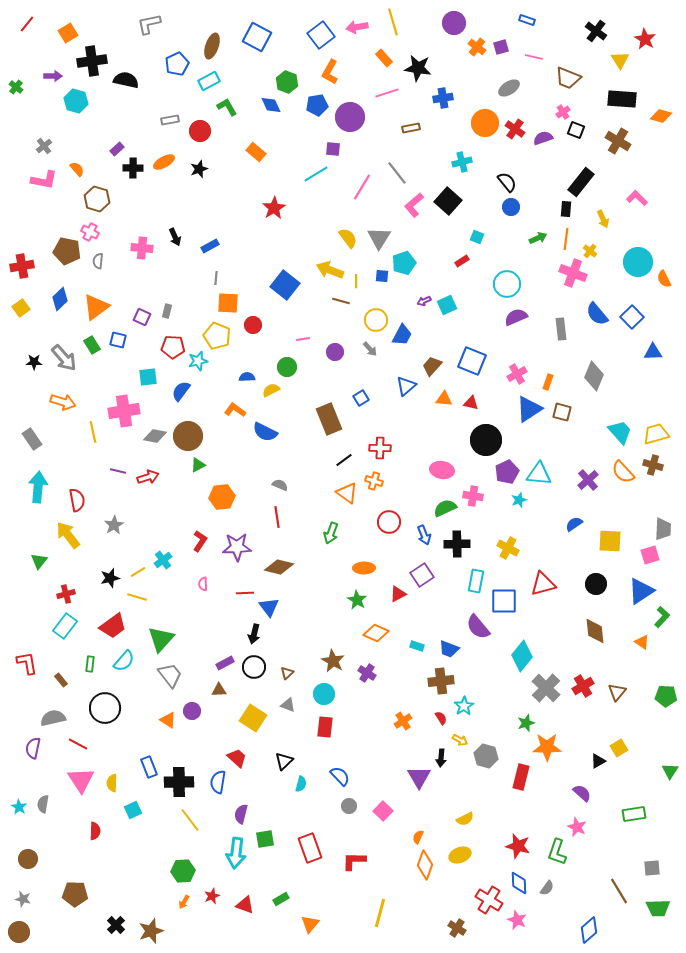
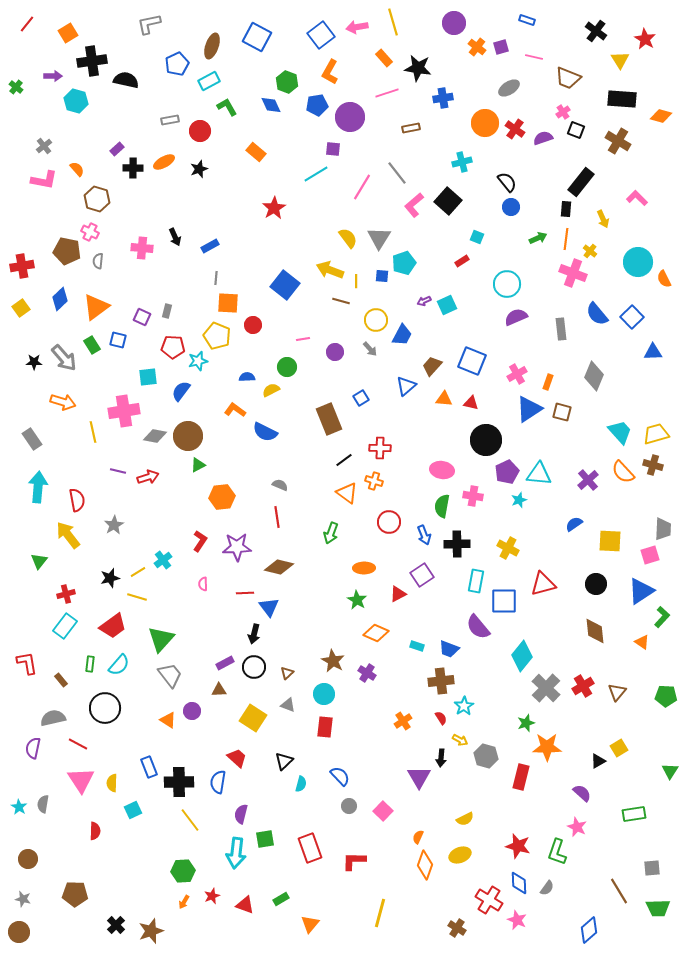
green semicircle at (445, 508): moved 3 px left, 2 px up; rotated 55 degrees counterclockwise
cyan semicircle at (124, 661): moved 5 px left, 4 px down
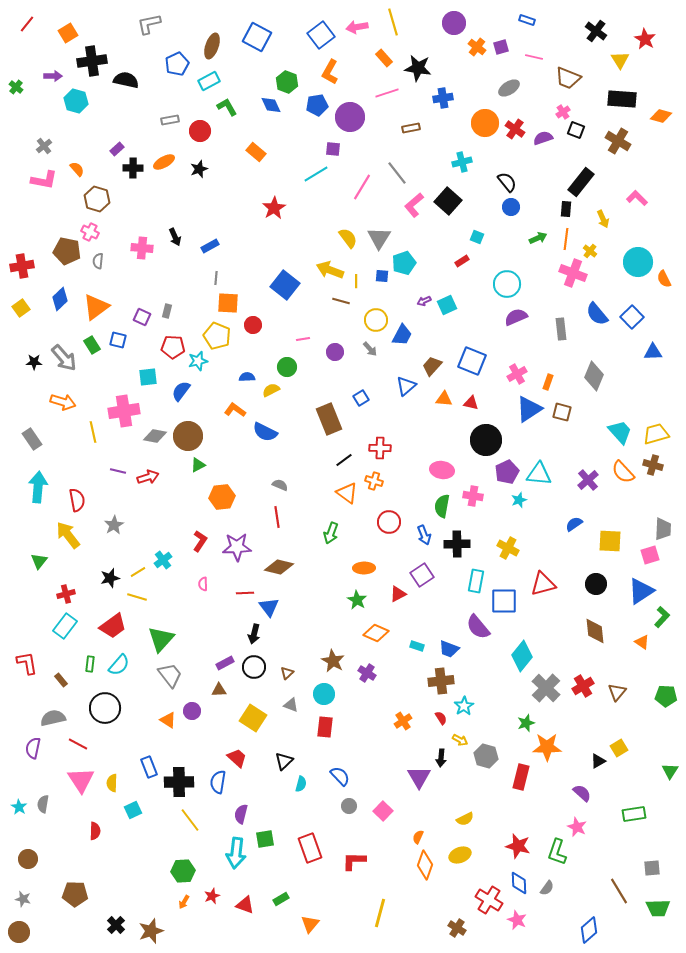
gray triangle at (288, 705): moved 3 px right
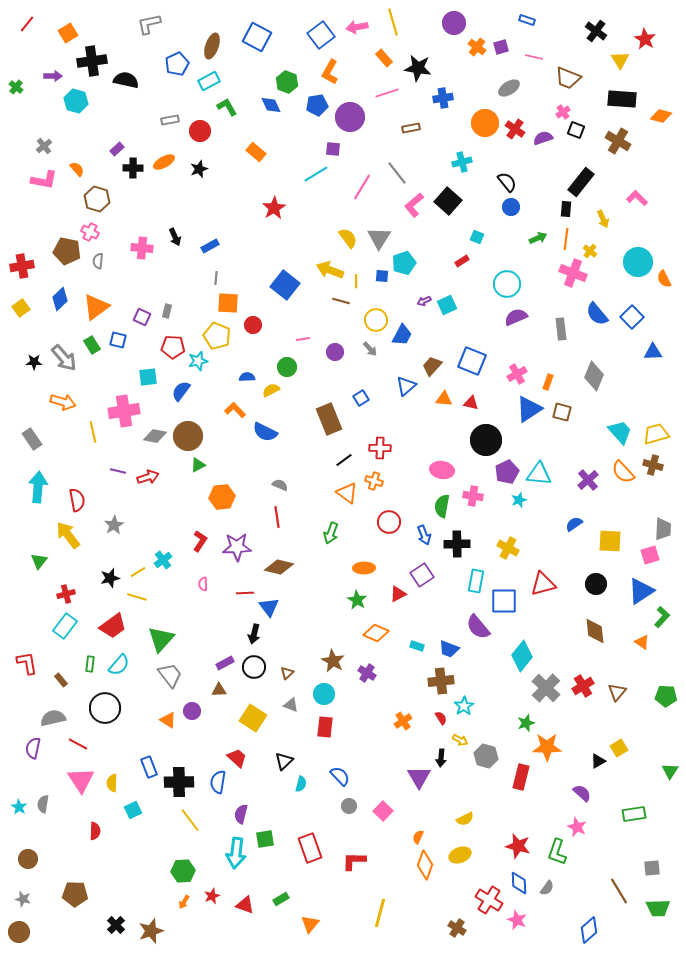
orange L-shape at (235, 410): rotated 10 degrees clockwise
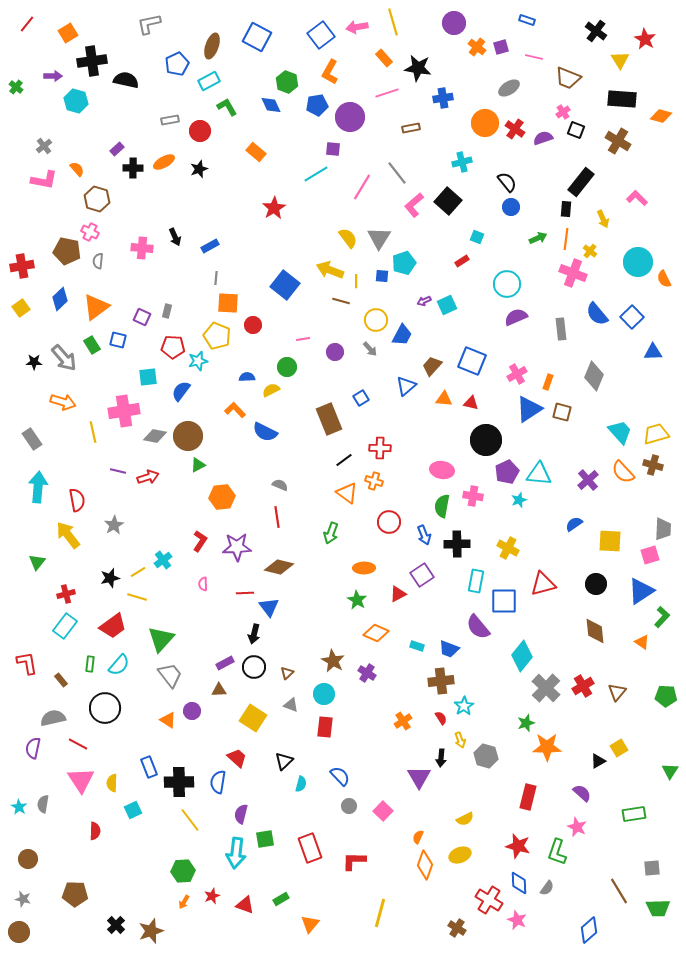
green triangle at (39, 561): moved 2 px left, 1 px down
yellow arrow at (460, 740): rotated 42 degrees clockwise
red rectangle at (521, 777): moved 7 px right, 20 px down
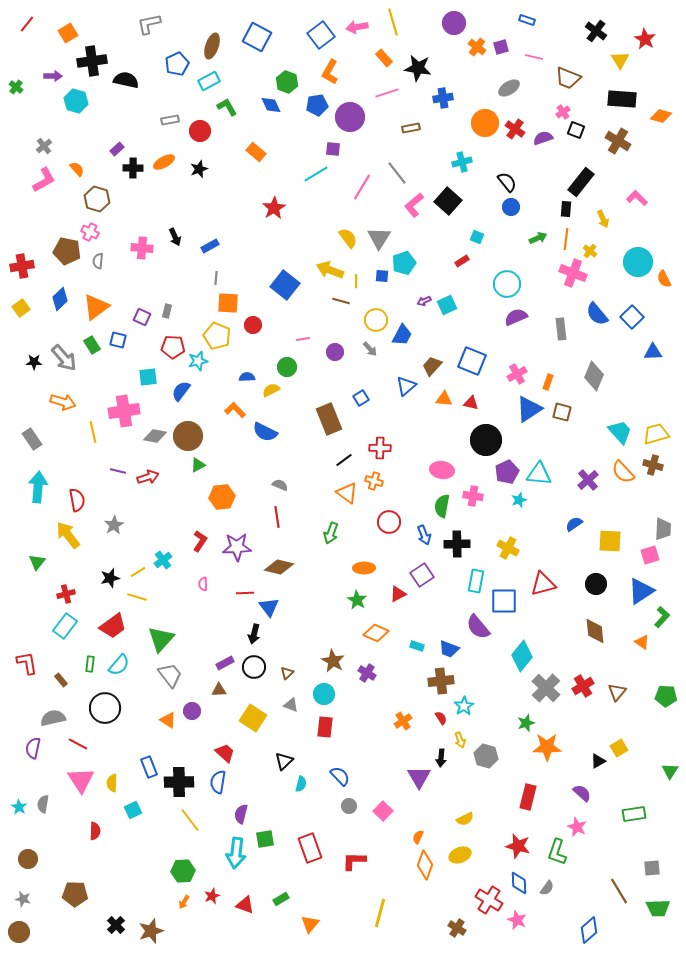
pink L-shape at (44, 180): rotated 40 degrees counterclockwise
red trapezoid at (237, 758): moved 12 px left, 5 px up
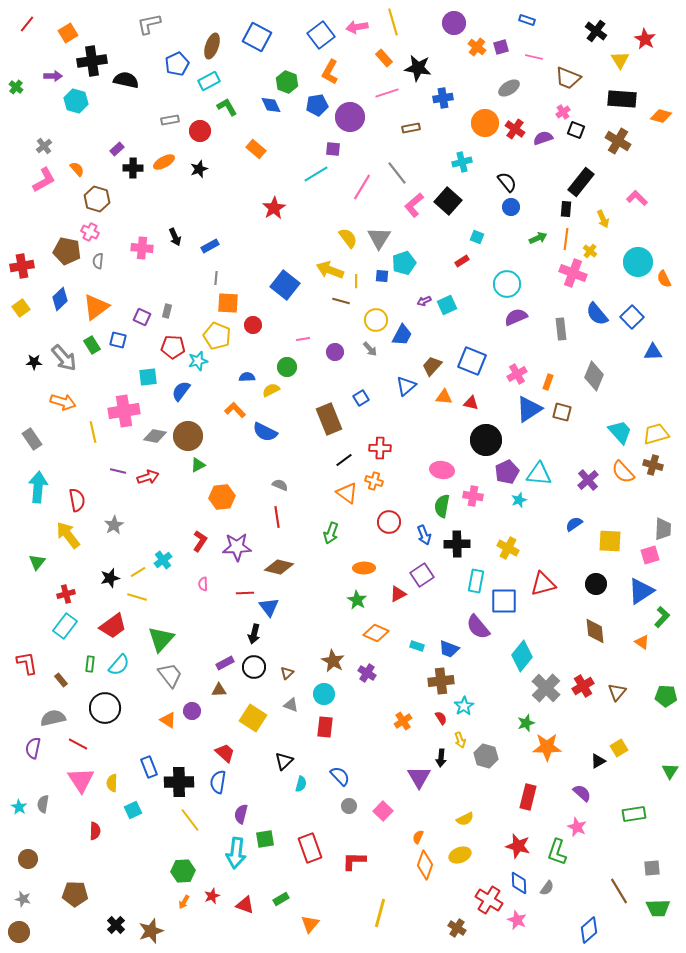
orange rectangle at (256, 152): moved 3 px up
orange triangle at (444, 399): moved 2 px up
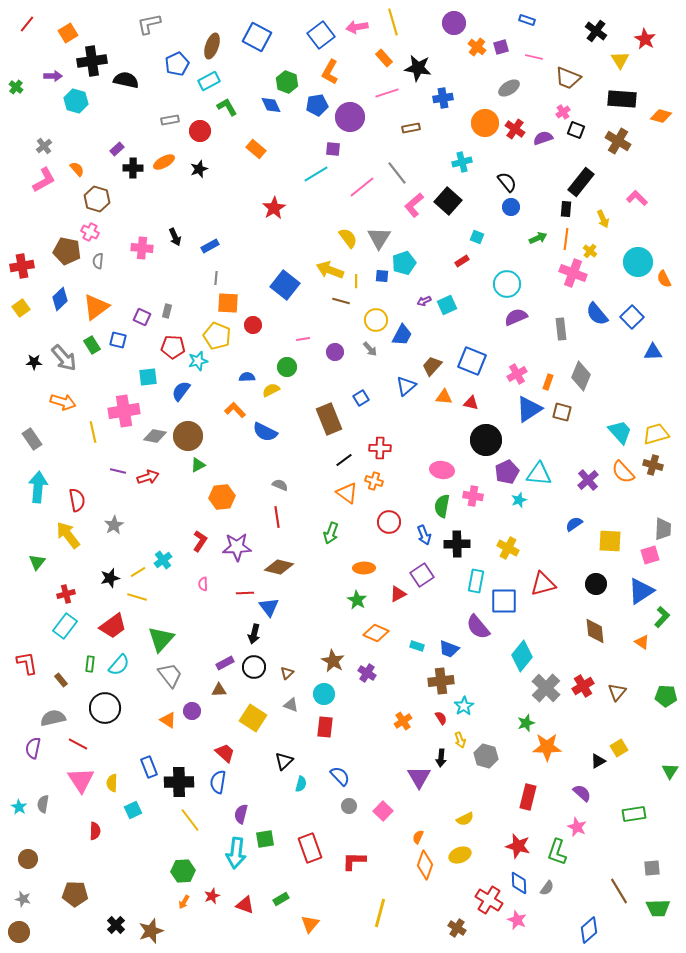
pink line at (362, 187): rotated 20 degrees clockwise
gray diamond at (594, 376): moved 13 px left
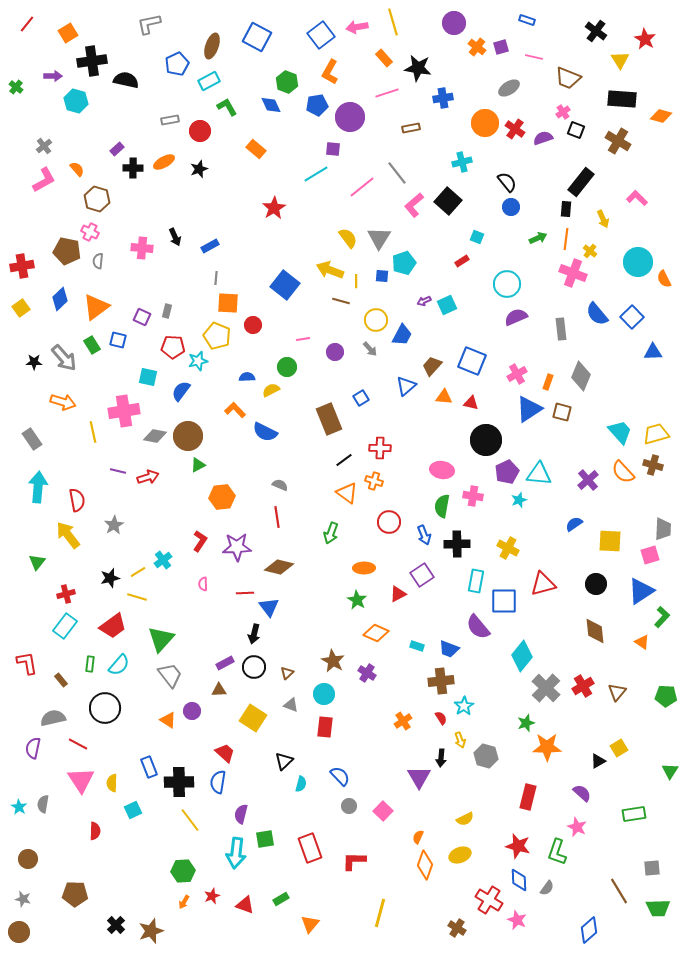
cyan square at (148, 377): rotated 18 degrees clockwise
blue diamond at (519, 883): moved 3 px up
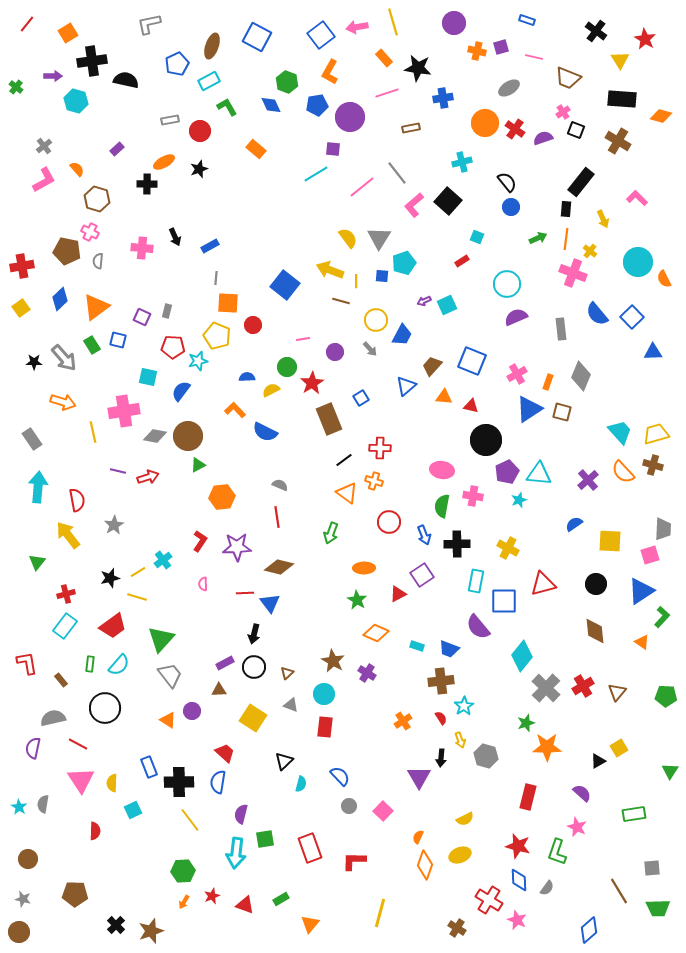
orange cross at (477, 47): moved 4 px down; rotated 24 degrees counterclockwise
black cross at (133, 168): moved 14 px right, 16 px down
red star at (274, 208): moved 38 px right, 175 px down
red triangle at (471, 403): moved 3 px down
blue triangle at (269, 607): moved 1 px right, 4 px up
